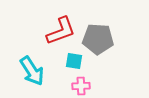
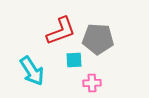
cyan square: moved 1 px up; rotated 12 degrees counterclockwise
pink cross: moved 11 px right, 3 px up
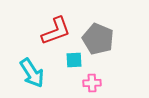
red L-shape: moved 5 px left
gray pentagon: rotated 20 degrees clockwise
cyan arrow: moved 2 px down
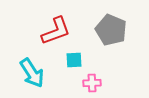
gray pentagon: moved 13 px right, 9 px up
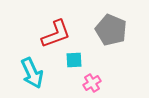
red L-shape: moved 3 px down
cyan arrow: rotated 8 degrees clockwise
pink cross: rotated 30 degrees counterclockwise
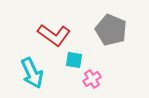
red L-shape: moved 2 px left, 1 px down; rotated 56 degrees clockwise
cyan square: rotated 12 degrees clockwise
pink cross: moved 4 px up
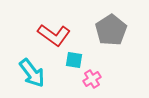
gray pentagon: rotated 16 degrees clockwise
cyan arrow: rotated 12 degrees counterclockwise
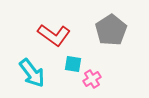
cyan square: moved 1 px left, 4 px down
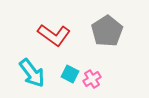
gray pentagon: moved 4 px left, 1 px down
cyan square: moved 3 px left, 10 px down; rotated 18 degrees clockwise
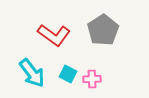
gray pentagon: moved 4 px left, 1 px up
cyan square: moved 2 px left
pink cross: rotated 30 degrees clockwise
